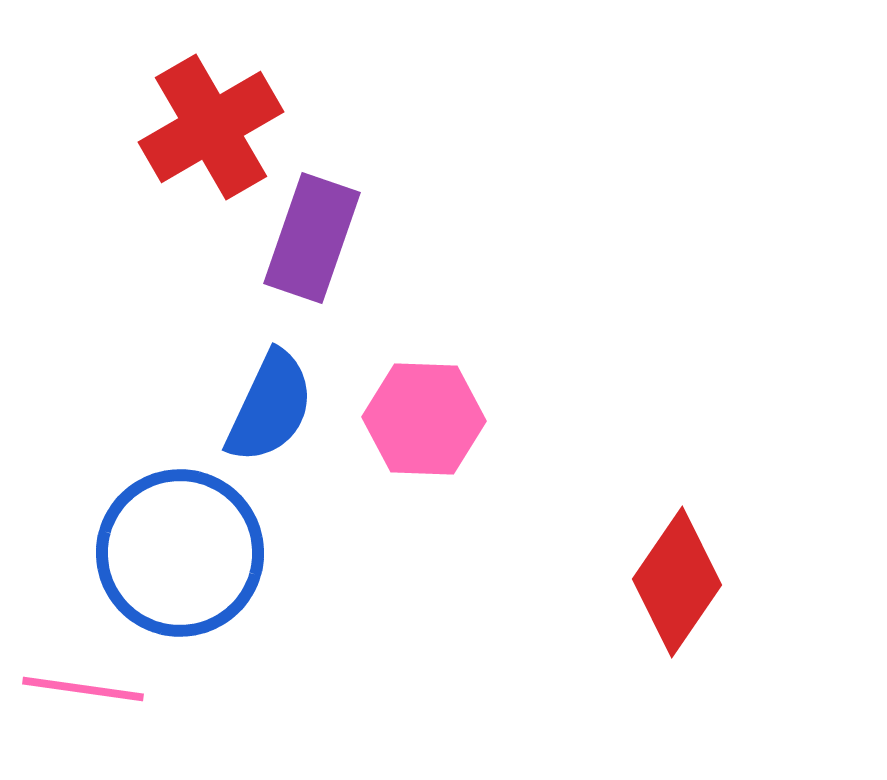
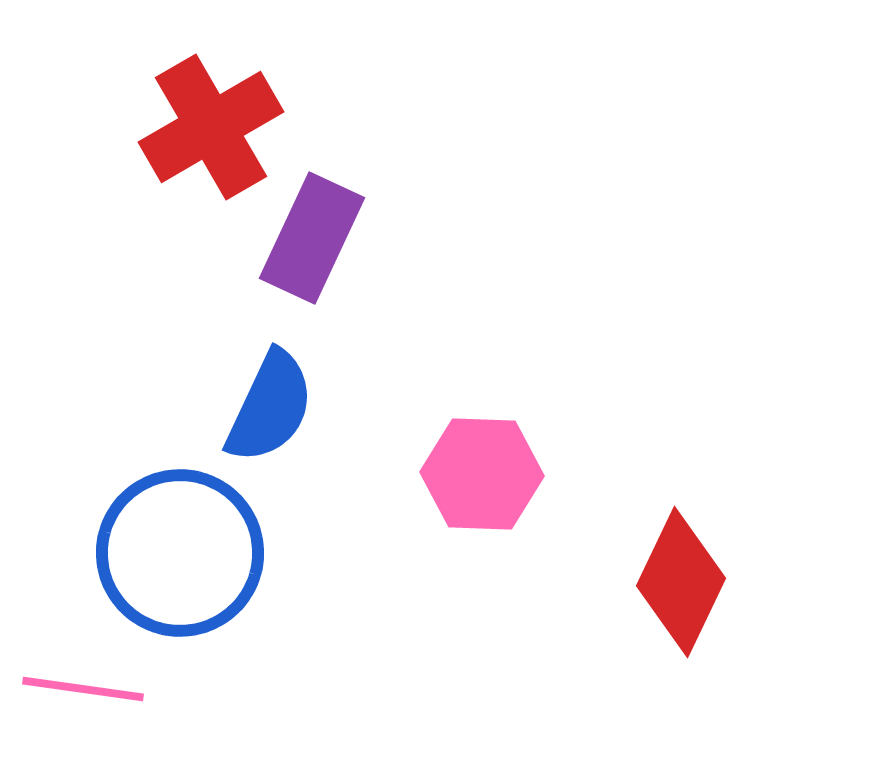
purple rectangle: rotated 6 degrees clockwise
pink hexagon: moved 58 px right, 55 px down
red diamond: moved 4 px right; rotated 9 degrees counterclockwise
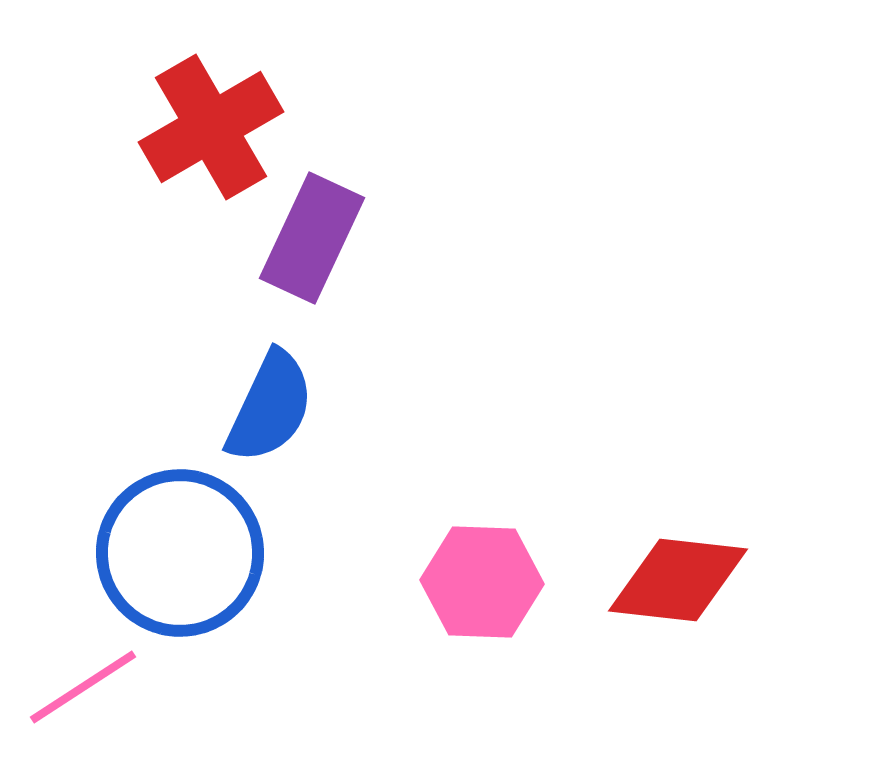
pink hexagon: moved 108 px down
red diamond: moved 3 px left, 2 px up; rotated 71 degrees clockwise
pink line: moved 2 px up; rotated 41 degrees counterclockwise
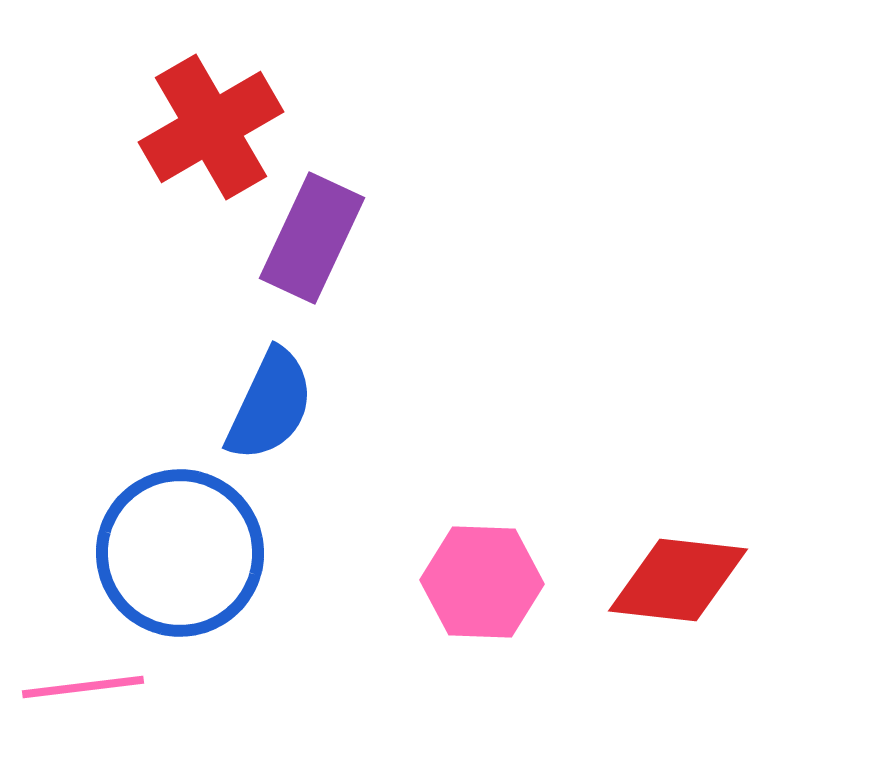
blue semicircle: moved 2 px up
pink line: rotated 26 degrees clockwise
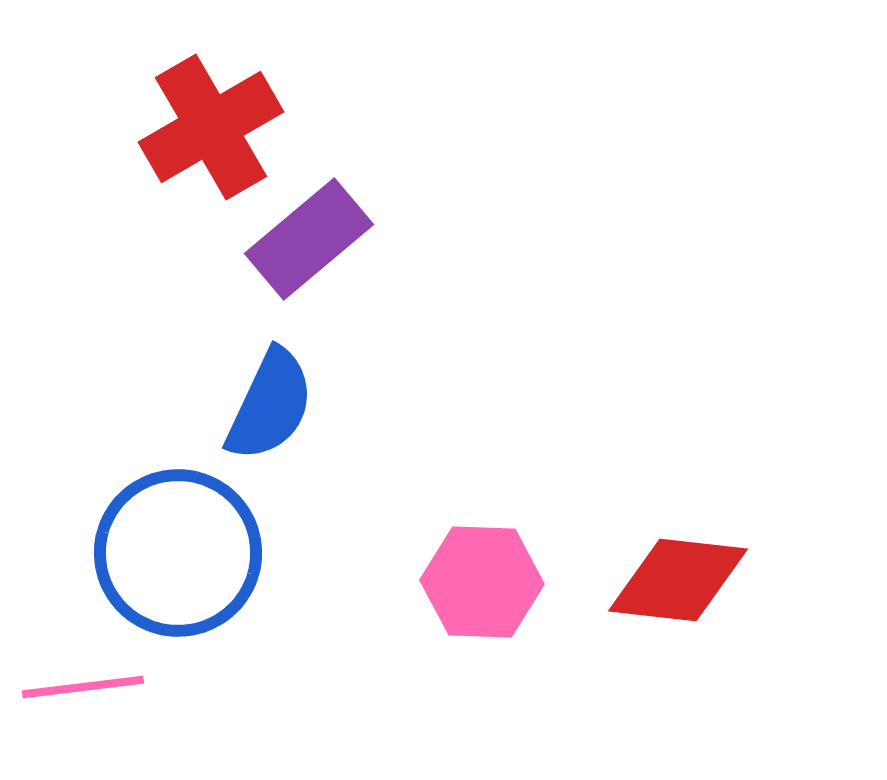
purple rectangle: moved 3 px left, 1 px down; rotated 25 degrees clockwise
blue circle: moved 2 px left
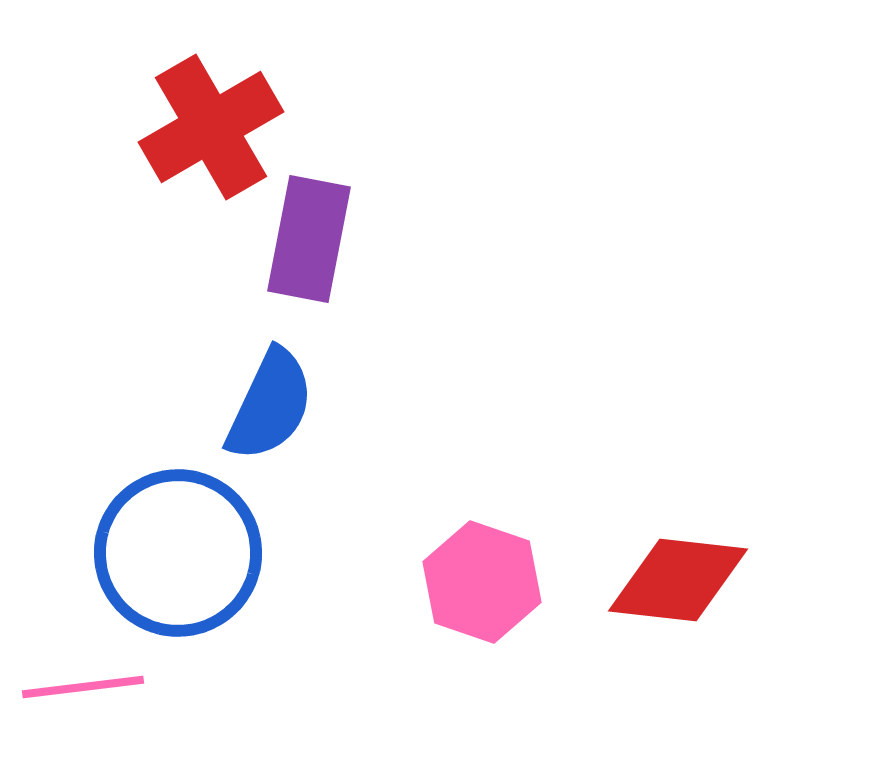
purple rectangle: rotated 39 degrees counterclockwise
pink hexagon: rotated 17 degrees clockwise
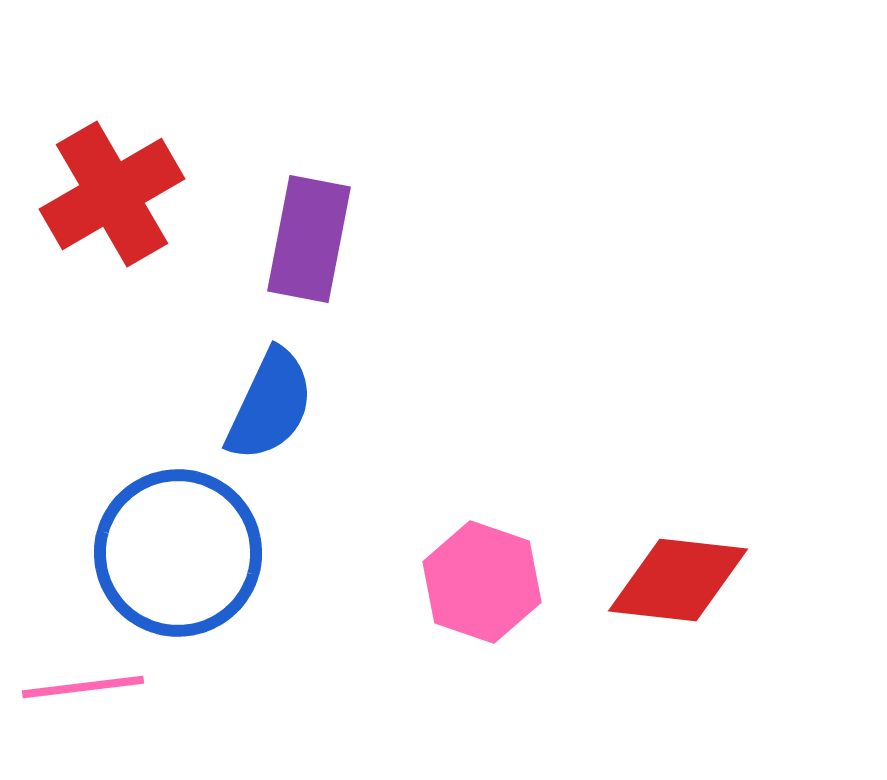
red cross: moved 99 px left, 67 px down
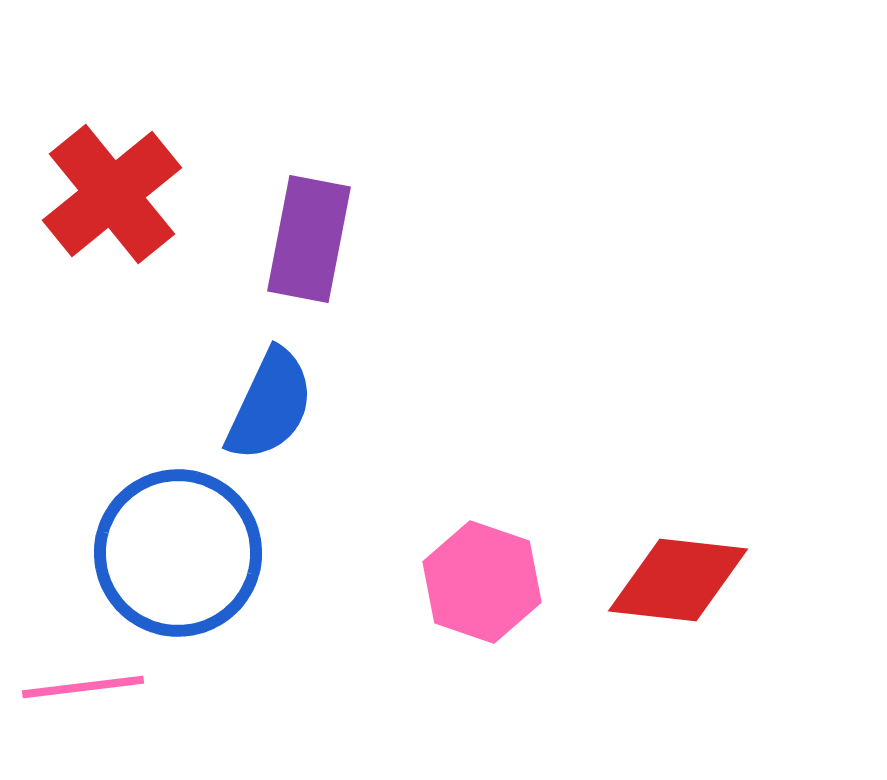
red cross: rotated 9 degrees counterclockwise
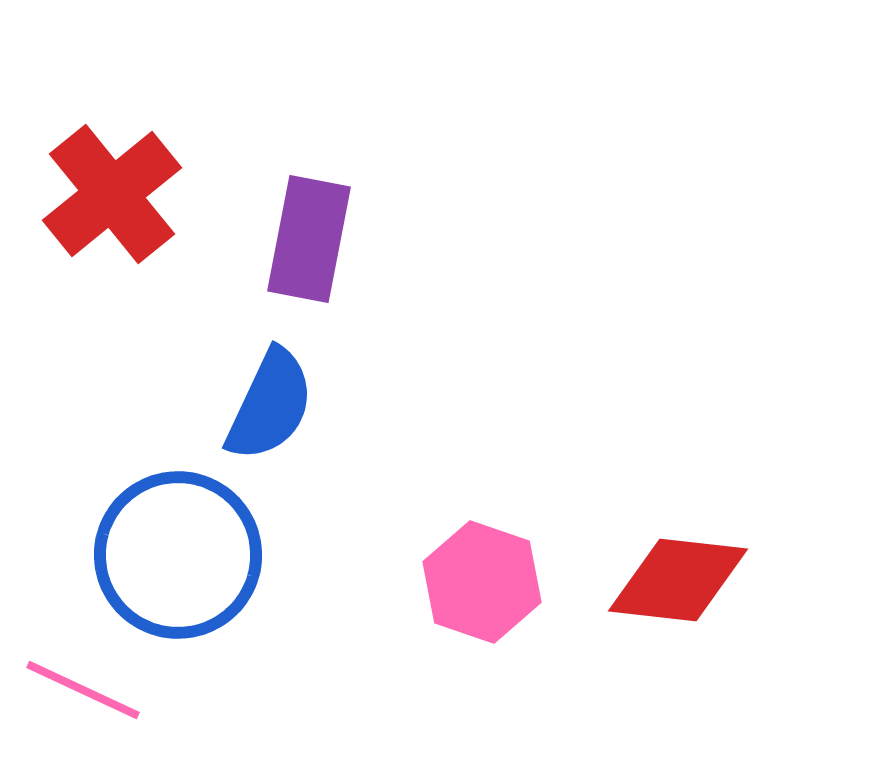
blue circle: moved 2 px down
pink line: moved 3 px down; rotated 32 degrees clockwise
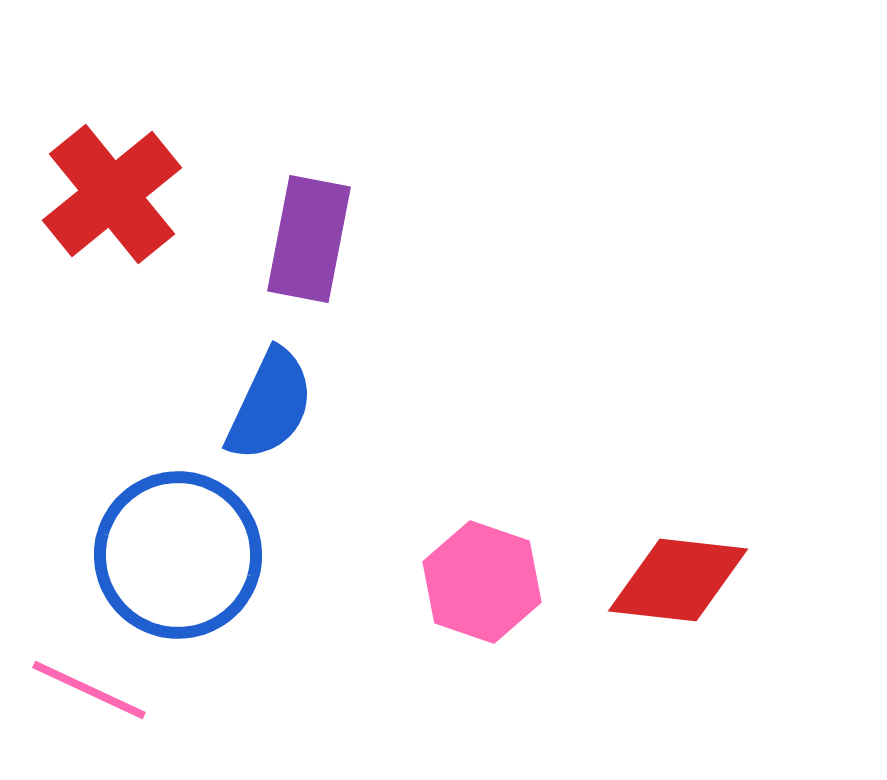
pink line: moved 6 px right
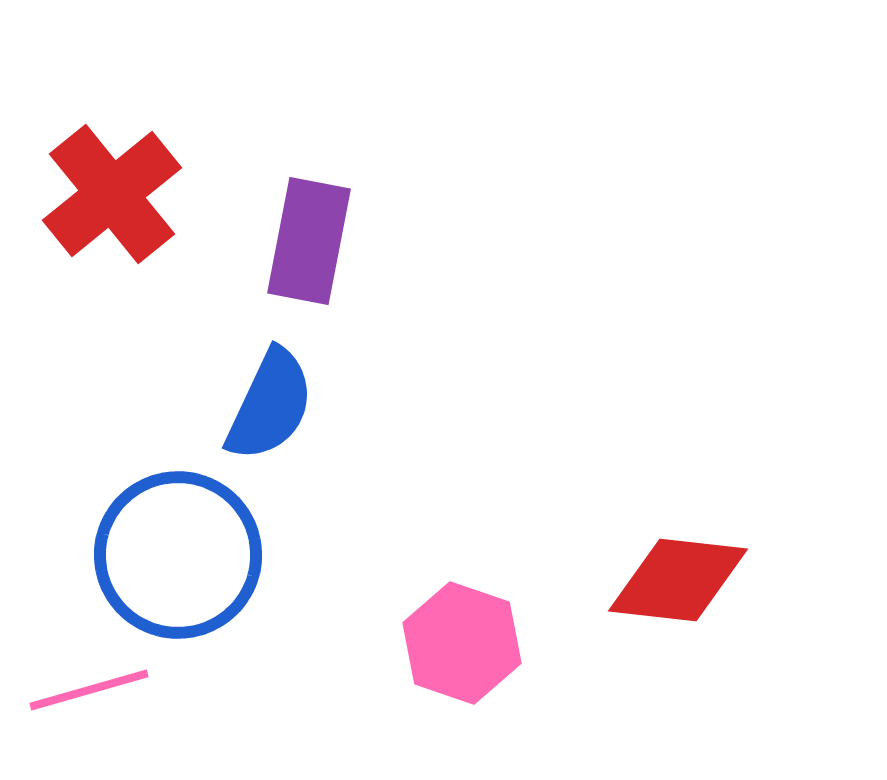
purple rectangle: moved 2 px down
pink hexagon: moved 20 px left, 61 px down
pink line: rotated 41 degrees counterclockwise
